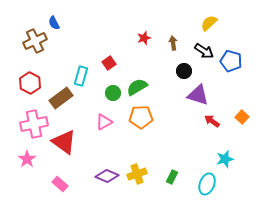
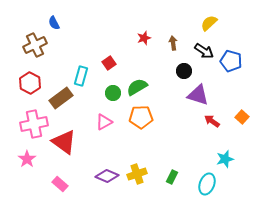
brown cross: moved 4 px down
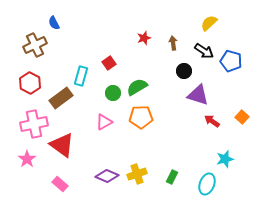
red triangle: moved 2 px left, 3 px down
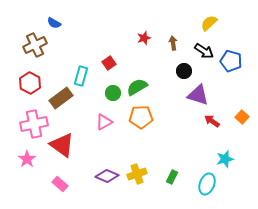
blue semicircle: rotated 32 degrees counterclockwise
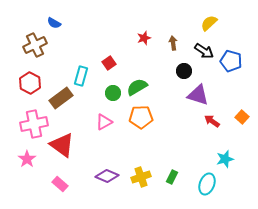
yellow cross: moved 4 px right, 3 px down
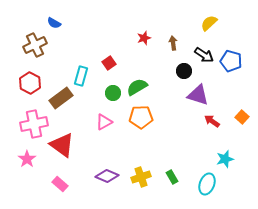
black arrow: moved 4 px down
green rectangle: rotated 56 degrees counterclockwise
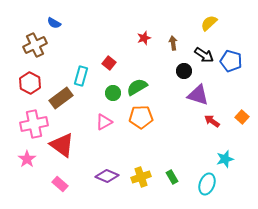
red square: rotated 16 degrees counterclockwise
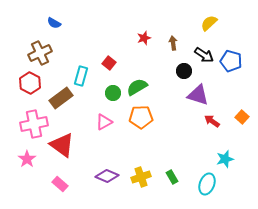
brown cross: moved 5 px right, 8 px down
